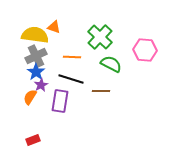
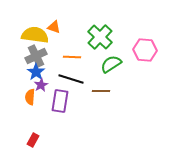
green semicircle: rotated 60 degrees counterclockwise
orange semicircle: rotated 28 degrees counterclockwise
red rectangle: rotated 40 degrees counterclockwise
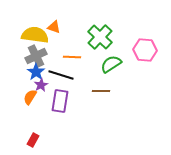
black line: moved 10 px left, 4 px up
orange semicircle: rotated 28 degrees clockwise
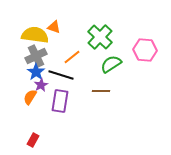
orange line: rotated 42 degrees counterclockwise
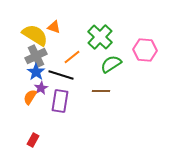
yellow semicircle: rotated 24 degrees clockwise
purple star: moved 3 px down
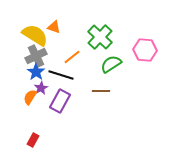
purple rectangle: rotated 20 degrees clockwise
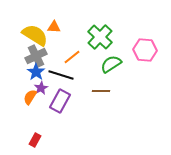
orange triangle: rotated 16 degrees counterclockwise
red rectangle: moved 2 px right
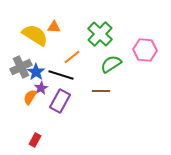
green cross: moved 3 px up
gray cross: moved 15 px left, 11 px down
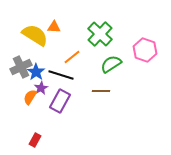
pink hexagon: rotated 15 degrees clockwise
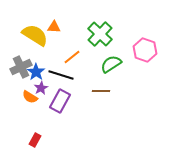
orange semicircle: rotated 91 degrees counterclockwise
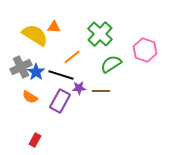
purple star: moved 38 px right; rotated 24 degrees clockwise
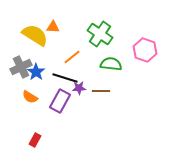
orange triangle: moved 1 px left
green cross: rotated 10 degrees counterclockwise
green semicircle: rotated 40 degrees clockwise
black line: moved 4 px right, 3 px down
